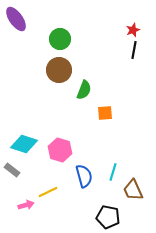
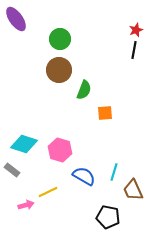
red star: moved 3 px right
cyan line: moved 1 px right
blue semicircle: rotated 45 degrees counterclockwise
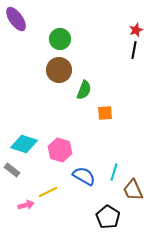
black pentagon: rotated 20 degrees clockwise
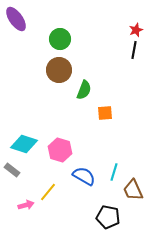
yellow line: rotated 24 degrees counterclockwise
black pentagon: rotated 20 degrees counterclockwise
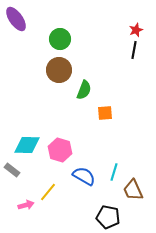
cyan diamond: moved 3 px right, 1 px down; rotated 16 degrees counterclockwise
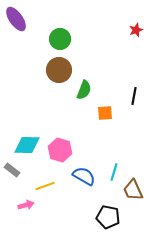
black line: moved 46 px down
yellow line: moved 3 px left, 6 px up; rotated 30 degrees clockwise
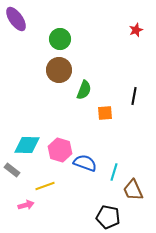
blue semicircle: moved 1 px right, 13 px up; rotated 10 degrees counterclockwise
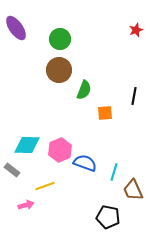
purple ellipse: moved 9 px down
pink hexagon: rotated 20 degrees clockwise
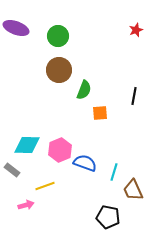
purple ellipse: rotated 35 degrees counterclockwise
green circle: moved 2 px left, 3 px up
orange square: moved 5 px left
